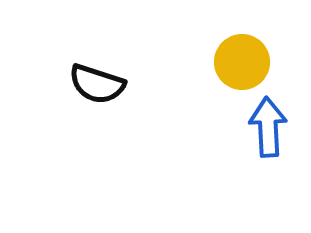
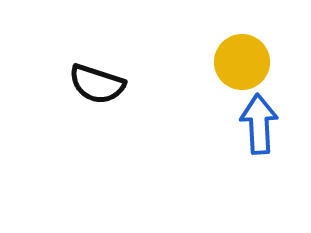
blue arrow: moved 9 px left, 3 px up
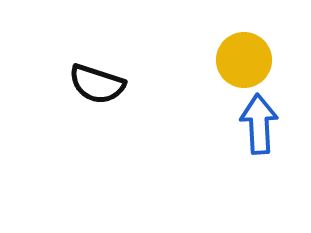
yellow circle: moved 2 px right, 2 px up
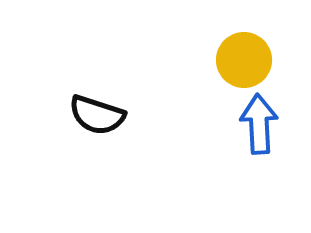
black semicircle: moved 31 px down
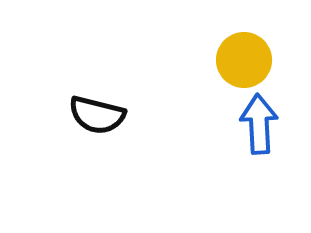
black semicircle: rotated 4 degrees counterclockwise
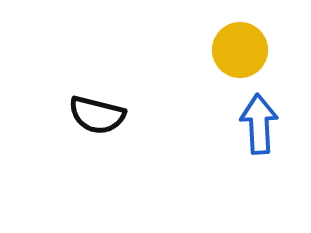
yellow circle: moved 4 px left, 10 px up
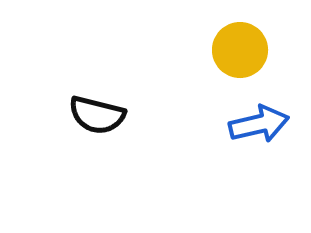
blue arrow: rotated 80 degrees clockwise
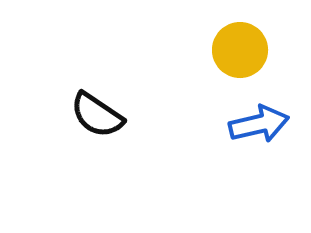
black semicircle: rotated 20 degrees clockwise
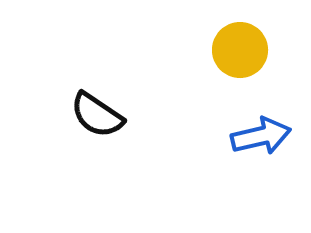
blue arrow: moved 2 px right, 12 px down
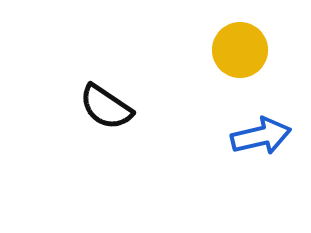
black semicircle: moved 9 px right, 8 px up
